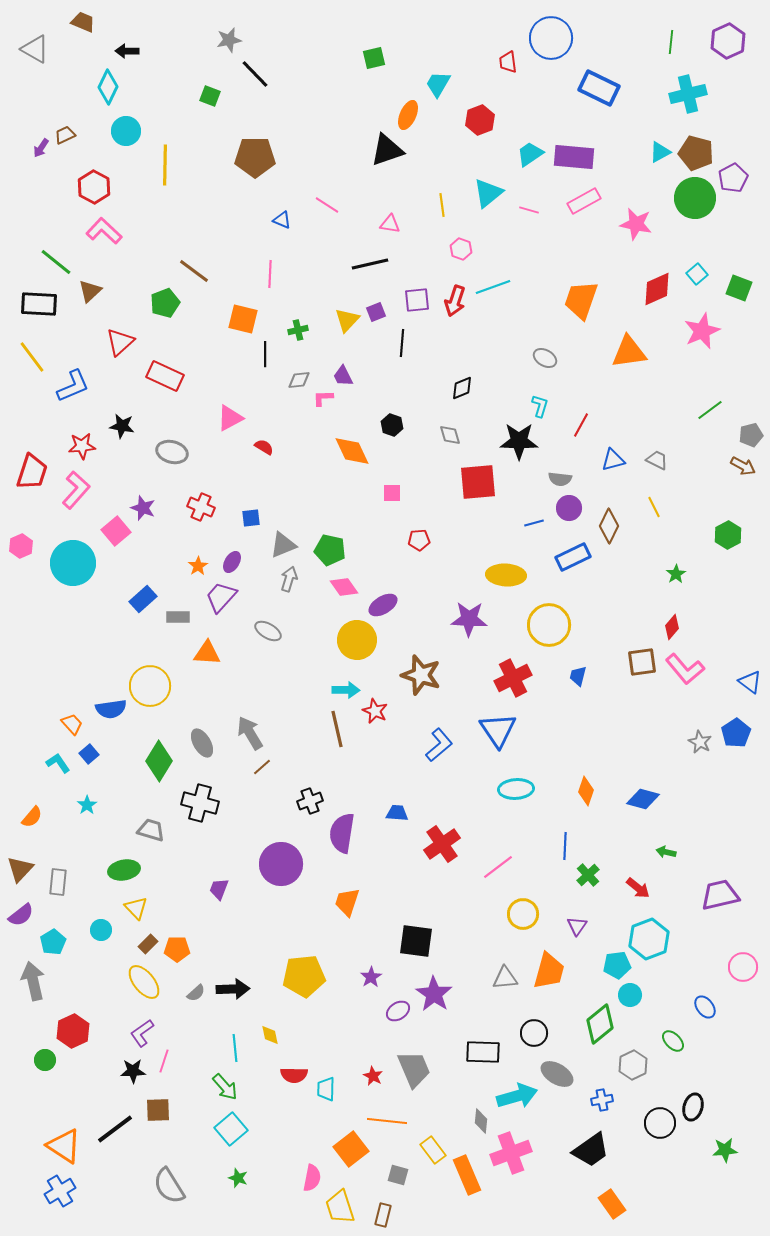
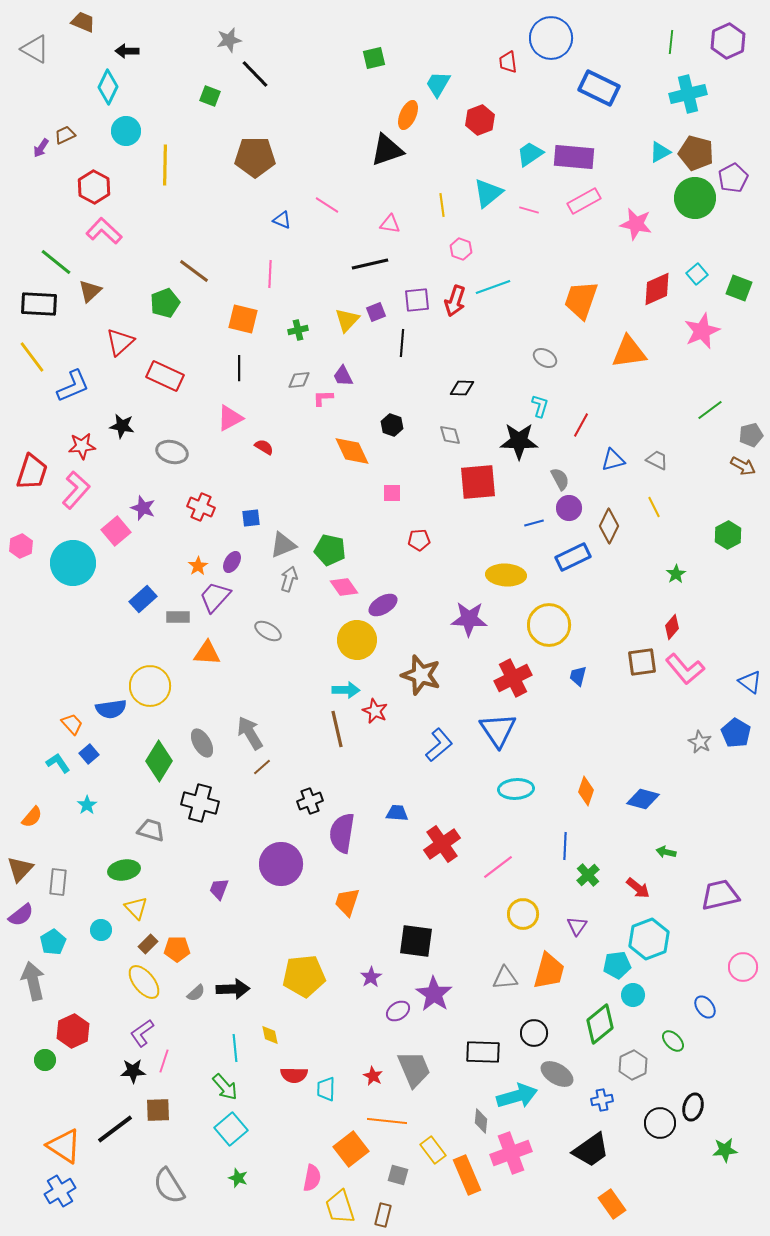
black line at (265, 354): moved 26 px left, 14 px down
black diamond at (462, 388): rotated 25 degrees clockwise
gray semicircle at (560, 479): rotated 125 degrees counterclockwise
purple trapezoid at (221, 597): moved 6 px left
blue pentagon at (736, 733): rotated 8 degrees counterclockwise
cyan circle at (630, 995): moved 3 px right
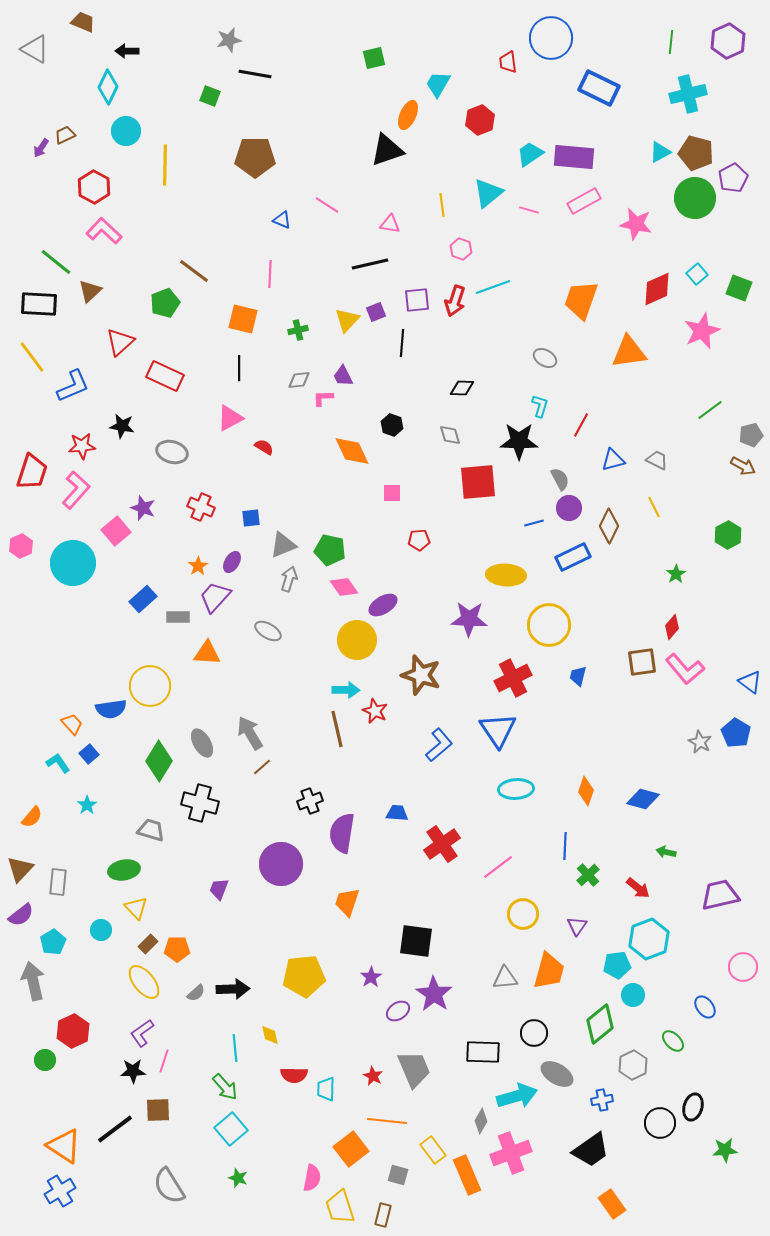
black line at (255, 74): rotated 36 degrees counterclockwise
gray diamond at (481, 1121): rotated 25 degrees clockwise
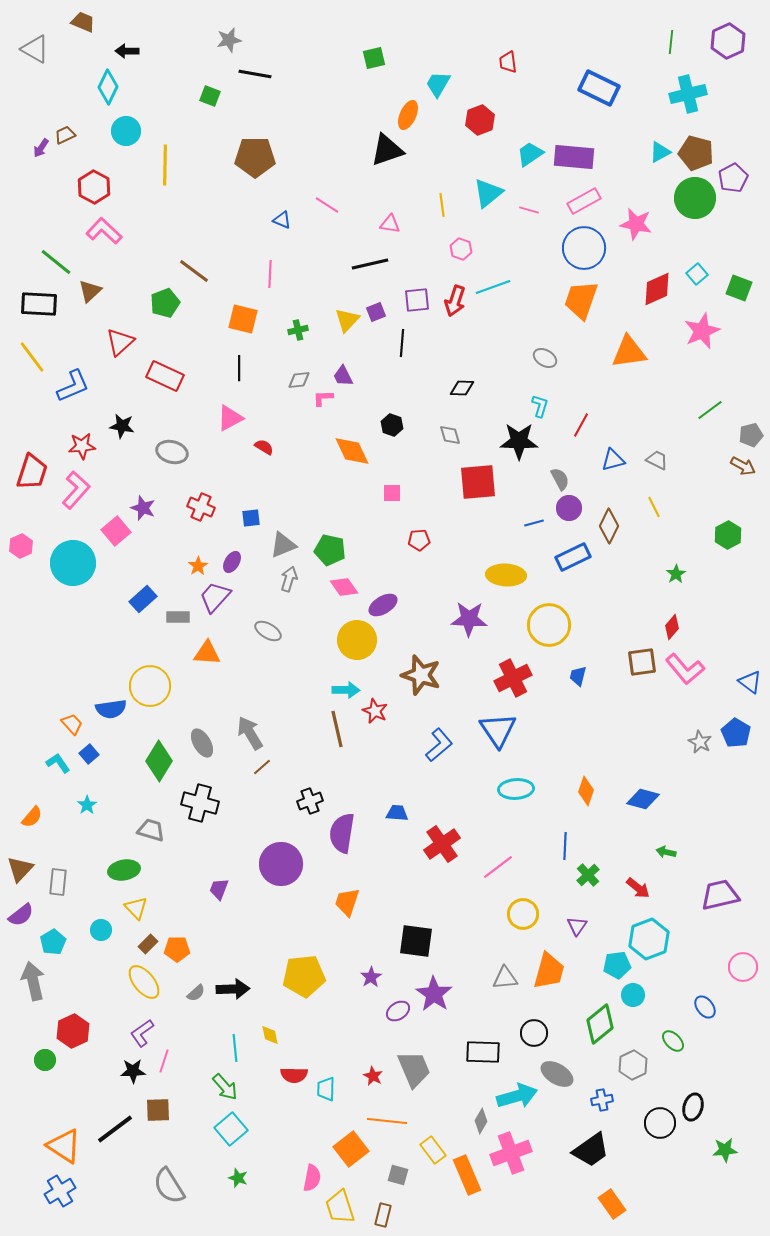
blue circle at (551, 38): moved 33 px right, 210 px down
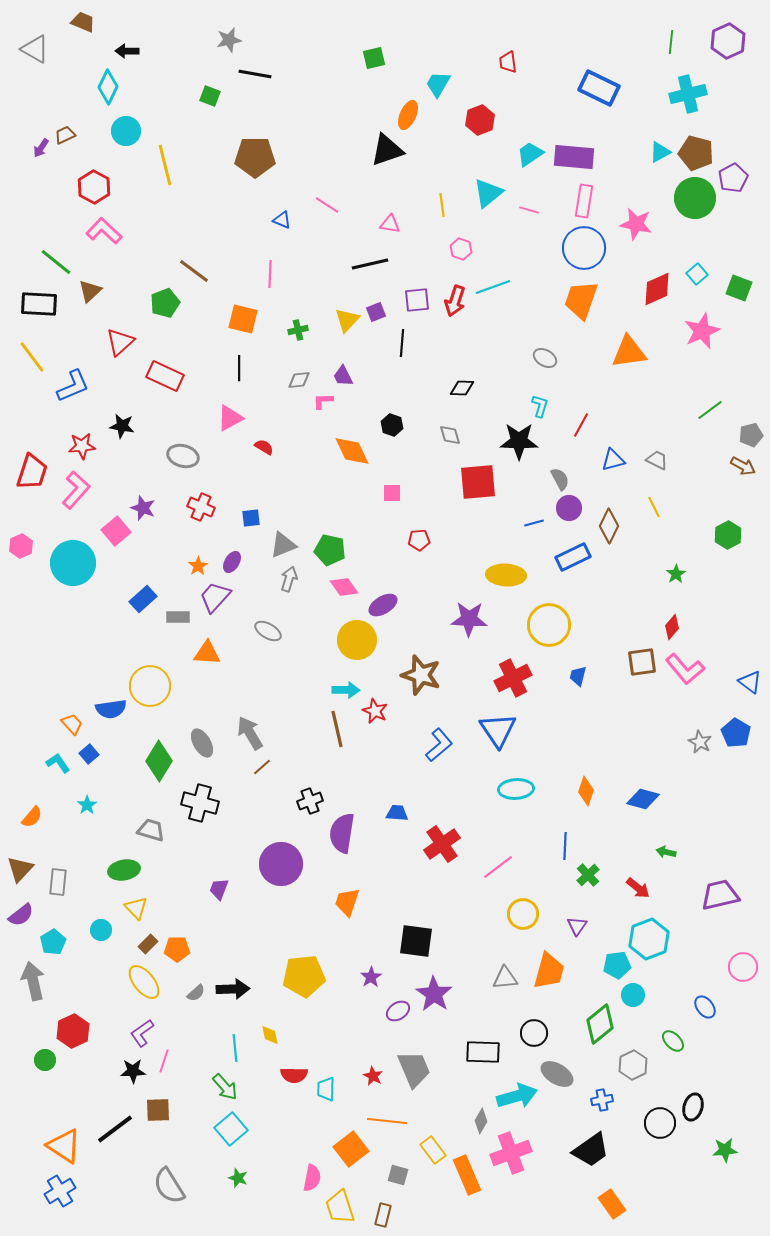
yellow line at (165, 165): rotated 15 degrees counterclockwise
pink rectangle at (584, 201): rotated 52 degrees counterclockwise
pink L-shape at (323, 398): moved 3 px down
gray ellipse at (172, 452): moved 11 px right, 4 px down
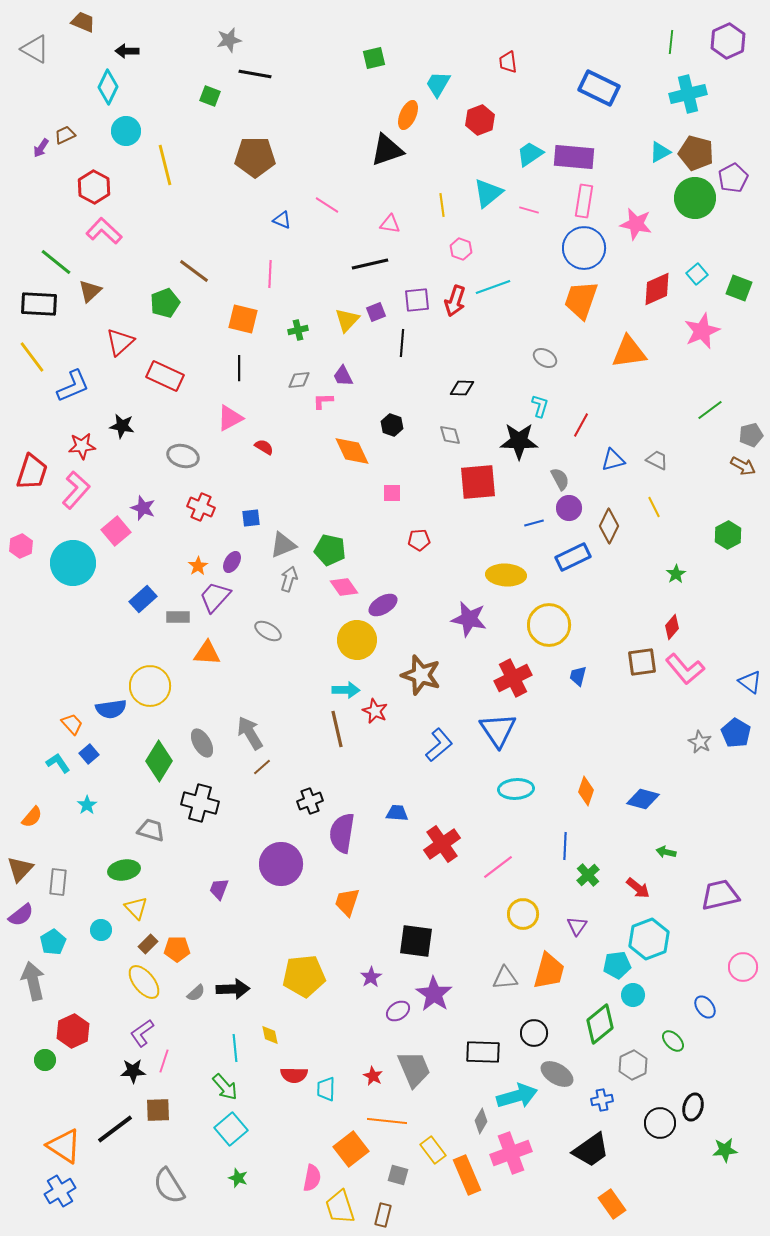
purple star at (469, 619): rotated 9 degrees clockwise
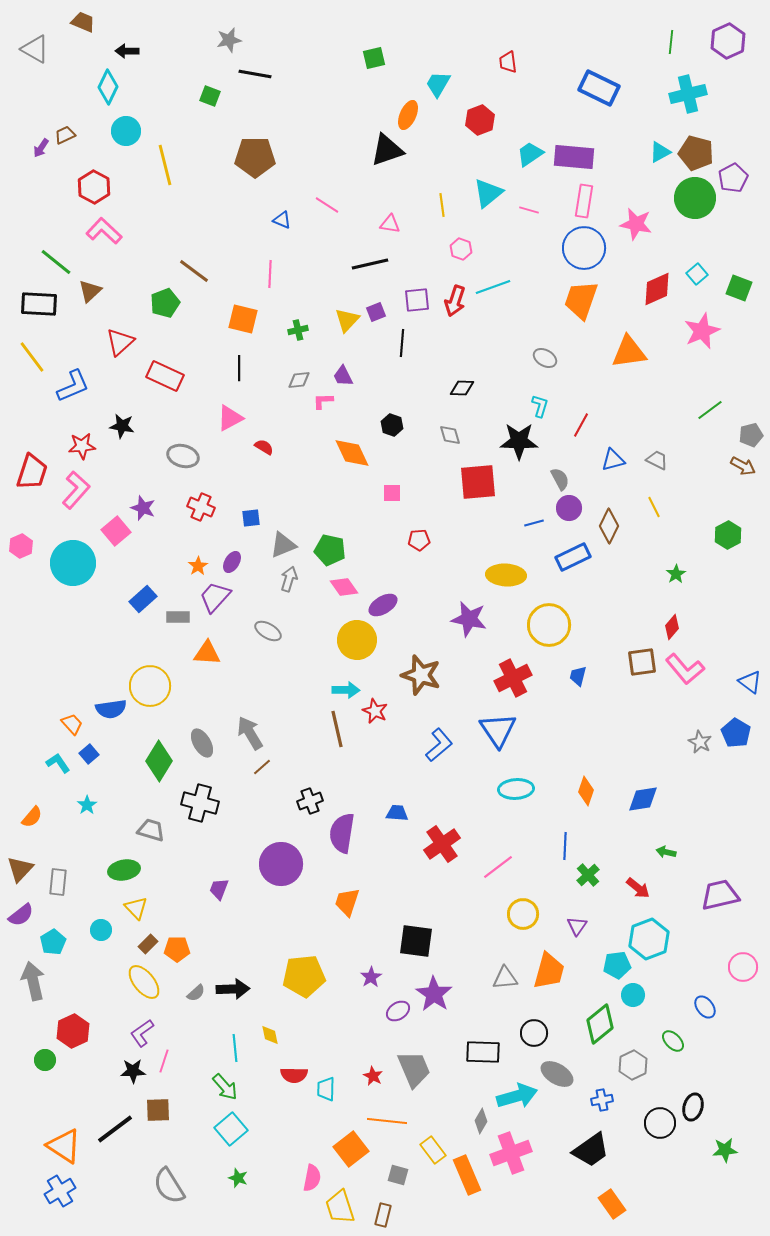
orange diamond at (352, 451): moved 2 px down
blue diamond at (643, 799): rotated 24 degrees counterclockwise
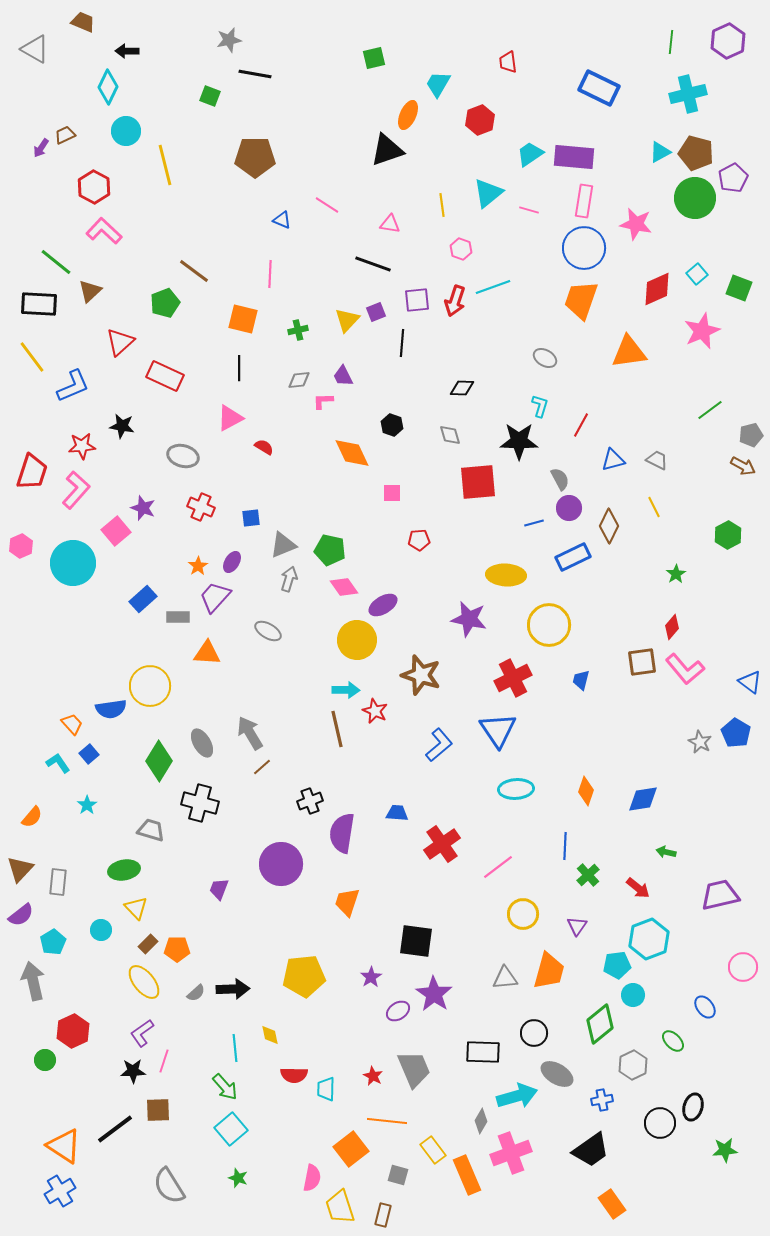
black line at (370, 264): moved 3 px right; rotated 33 degrees clockwise
blue trapezoid at (578, 676): moved 3 px right, 4 px down
